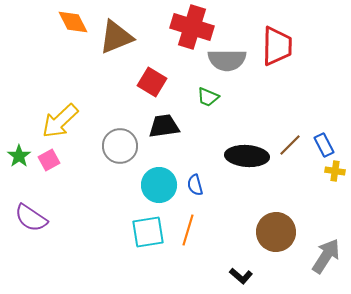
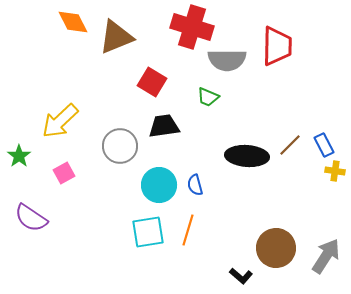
pink square: moved 15 px right, 13 px down
brown circle: moved 16 px down
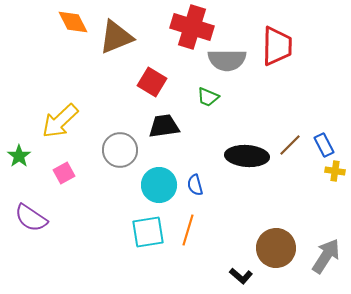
gray circle: moved 4 px down
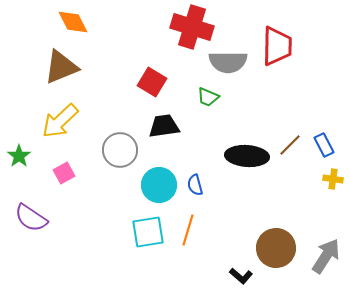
brown triangle: moved 55 px left, 30 px down
gray semicircle: moved 1 px right, 2 px down
yellow cross: moved 2 px left, 8 px down
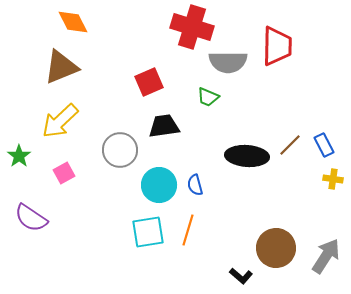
red square: moved 3 px left; rotated 36 degrees clockwise
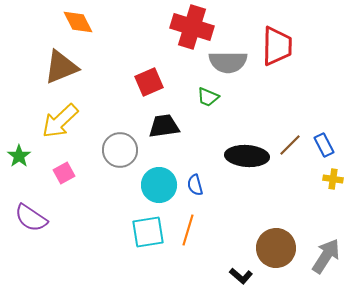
orange diamond: moved 5 px right
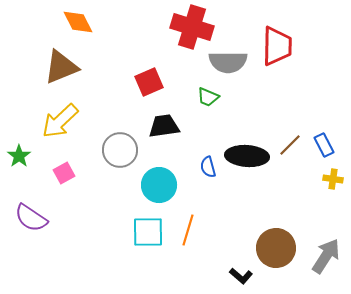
blue semicircle: moved 13 px right, 18 px up
cyan square: rotated 8 degrees clockwise
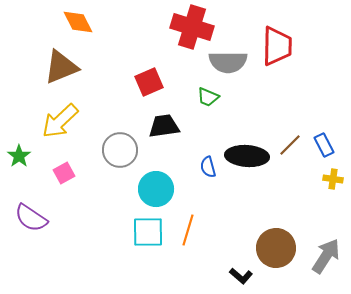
cyan circle: moved 3 px left, 4 px down
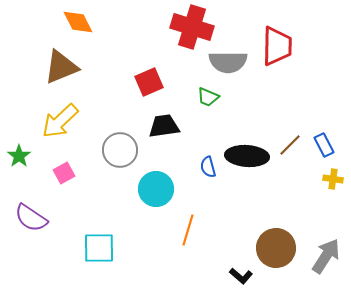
cyan square: moved 49 px left, 16 px down
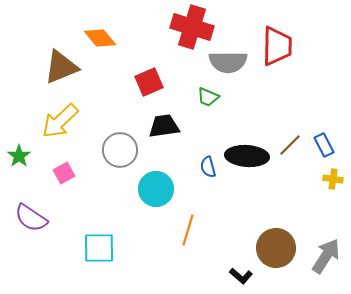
orange diamond: moved 22 px right, 16 px down; rotated 12 degrees counterclockwise
